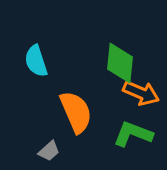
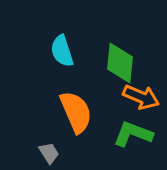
cyan semicircle: moved 26 px right, 10 px up
orange arrow: moved 4 px down
gray trapezoid: moved 2 px down; rotated 80 degrees counterclockwise
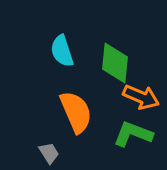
green diamond: moved 5 px left
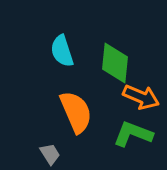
gray trapezoid: moved 1 px right, 1 px down
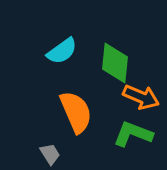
cyan semicircle: rotated 108 degrees counterclockwise
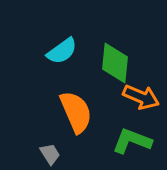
green L-shape: moved 1 px left, 7 px down
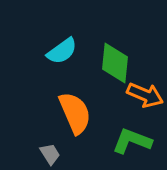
orange arrow: moved 4 px right, 2 px up
orange semicircle: moved 1 px left, 1 px down
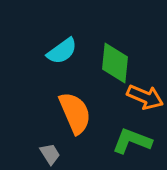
orange arrow: moved 2 px down
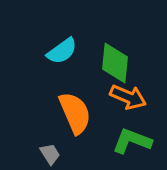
orange arrow: moved 17 px left
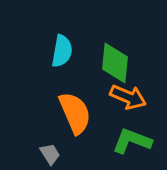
cyan semicircle: rotated 44 degrees counterclockwise
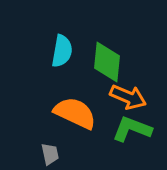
green diamond: moved 8 px left, 1 px up
orange semicircle: rotated 42 degrees counterclockwise
green L-shape: moved 12 px up
gray trapezoid: rotated 20 degrees clockwise
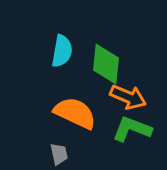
green diamond: moved 1 px left, 2 px down
gray trapezoid: moved 9 px right
